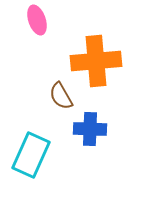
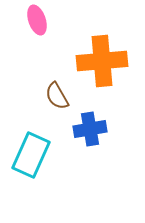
orange cross: moved 6 px right
brown semicircle: moved 4 px left
blue cross: rotated 12 degrees counterclockwise
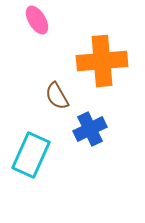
pink ellipse: rotated 12 degrees counterclockwise
blue cross: rotated 16 degrees counterclockwise
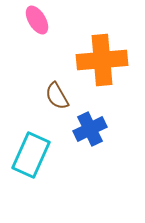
orange cross: moved 1 px up
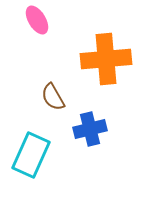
orange cross: moved 4 px right, 1 px up
brown semicircle: moved 4 px left, 1 px down
blue cross: rotated 12 degrees clockwise
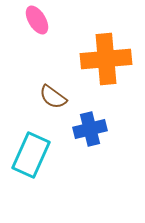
brown semicircle: rotated 24 degrees counterclockwise
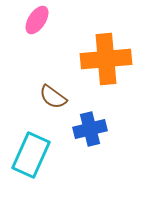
pink ellipse: rotated 64 degrees clockwise
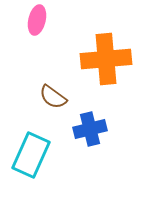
pink ellipse: rotated 20 degrees counterclockwise
